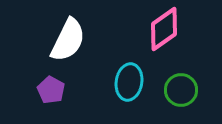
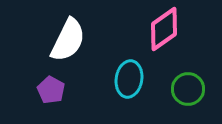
cyan ellipse: moved 3 px up
green circle: moved 7 px right, 1 px up
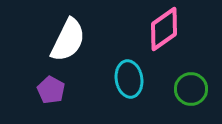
cyan ellipse: rotated 18 degrees counterclockwise
green circle: moved 3 px right
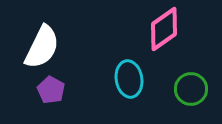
white semicircle: moved 26 px left, 7 px down
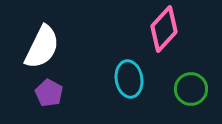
pink diamond: rotated 12 degrees counterclockwise
purple pentagon: moved 2 px left, 3 px down
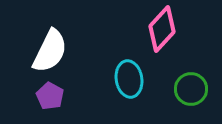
pink diamond: moved 2 px left
white semicircle: moved 8 px right, 4 px down
purple pentagon: moved 1 px right, 3 px down
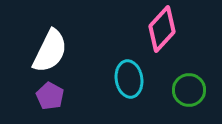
green circle: moved 2 px left, 1 px down
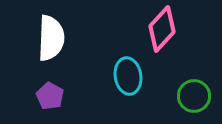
white semicircle: moved 1 px right, 13 px up; rotated 24 degrees counterclockwise
cyan ellipse: moved 1 px left, 3 px up
green circle: moved 5 px right, 6 px down
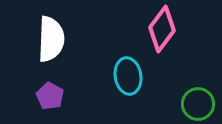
pink diamond: rotated 6 degrees counterclockwise
white semicircle: moved 1 px down
green circle: moved 4 px right, 8 px down
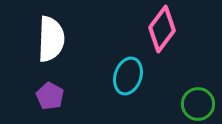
cyan ellipse: rotated 27 degrees clockwise
